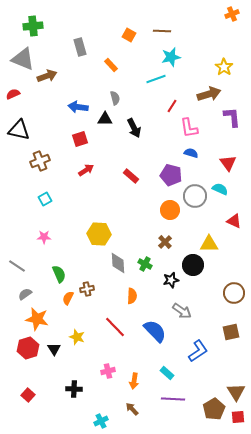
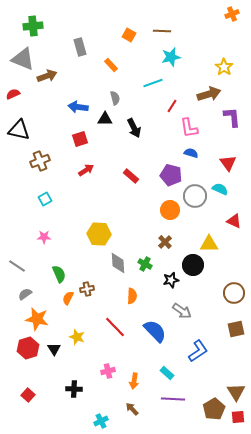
cyan line at (156, 79): moved 3 px left, 4 px down
brown square at (231, 332): moved 5 px right, 3 px up
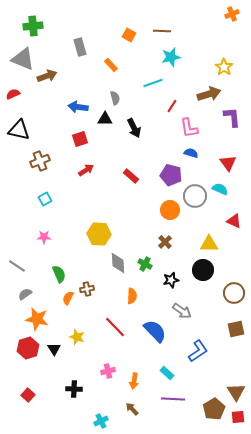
black circle at (193, 265): moved 10 px right, 5 px down
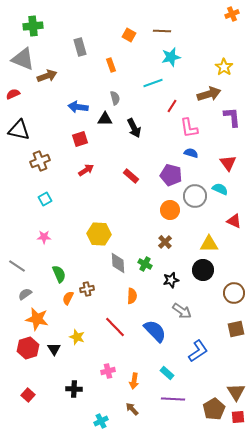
orange rectangle at (111, 65): rotated 24 degrees clockwise
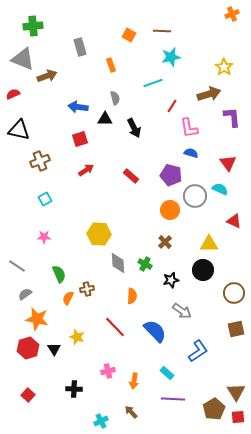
brown arrow at (132, 409): moved 1 px left, 3 px down
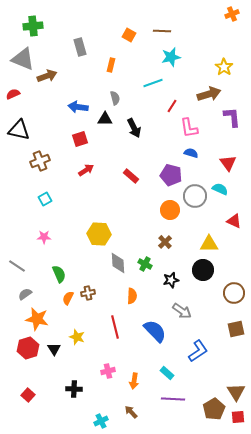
orange rectangle at (111, 65): rotated 32 degrees clockwise
brown cross at (87, 289): moved 1 px right, 4 px down
red line at (115, 327): rotated 30 degrees clockwise
